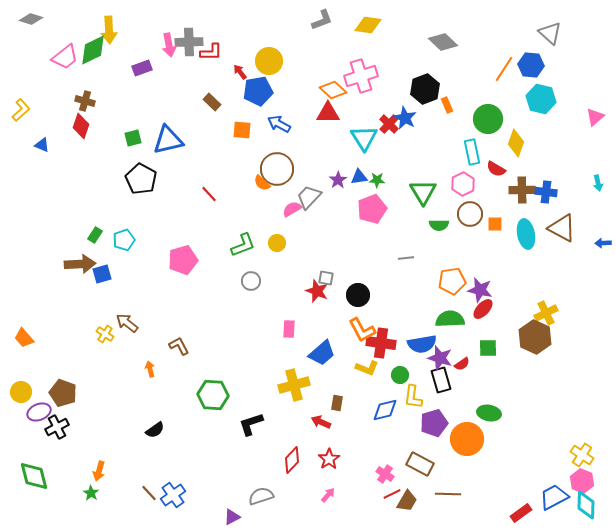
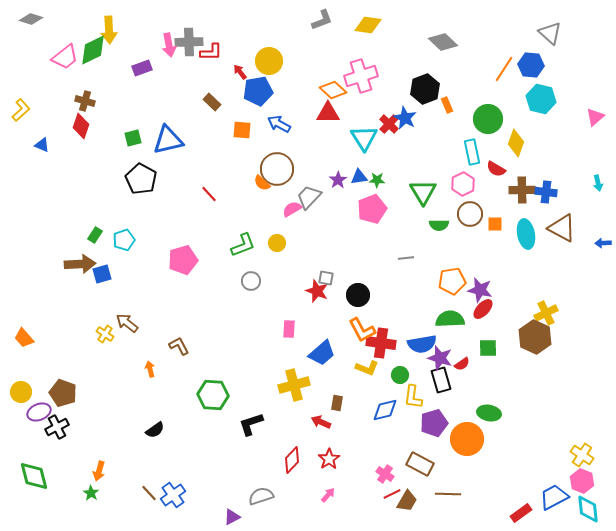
cyan diamond at (586, 505): moved 2 px right, 4 px down; rotated 8 degrees counterclockwise
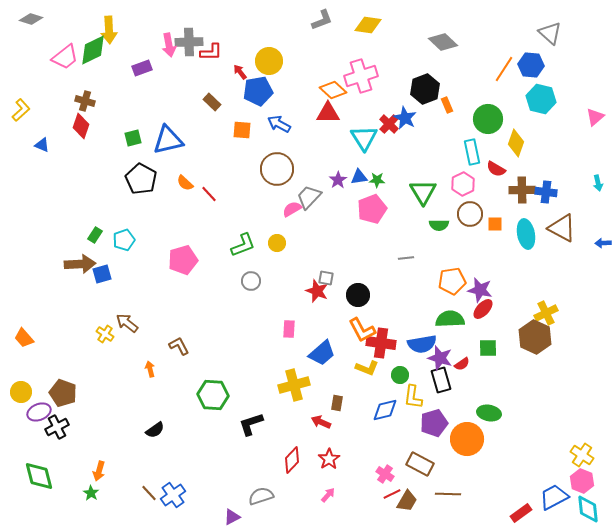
orange semicircle at (262, 183): moved 77 px left
green diamond at (34, 476): moved 5 px right
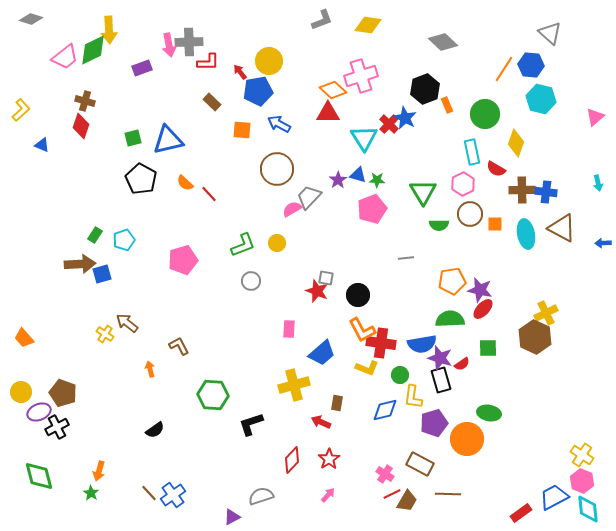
red L-shape at (211, 52): moved 3 px left, 10 px down
green circle at (488, 119): moved 3 px left, 5 px up
blue triangle at (359, 177): moved 1 px left, 2 px up; rotated 24 degrees clockwise
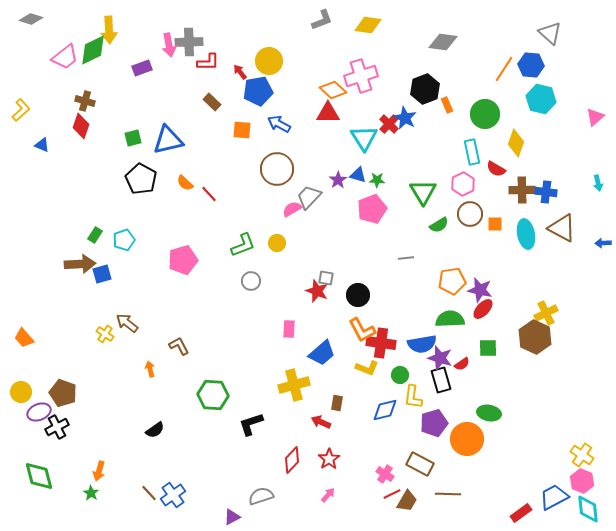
gray diamond at (443, 42): rotated 36 degrees counterclockwise
green semicircle at (439, 225): rotated 30 degrees counterclockwise
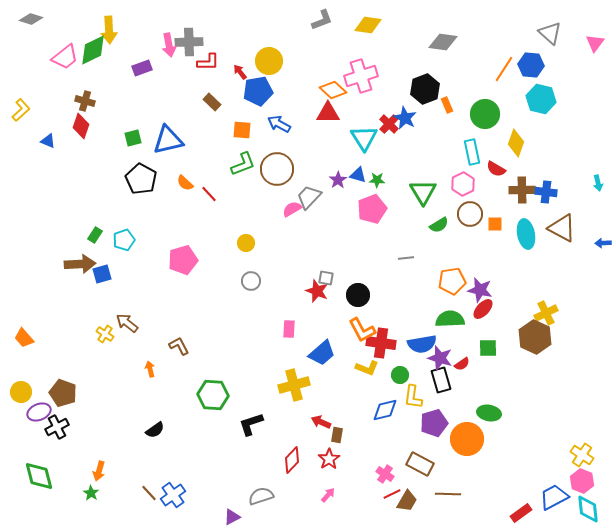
pink triangle at (595, 117): moved 74 px up; rotated 12 degrees counterclockwise
blue triangle at (42, 145): moved 6 px right, 4 px up
yellow circle at (277, 243): moved 31 px left
green L-shape at (243, 245): moved 81 px up
brown rectangle at (337, 403): moved 32 px down
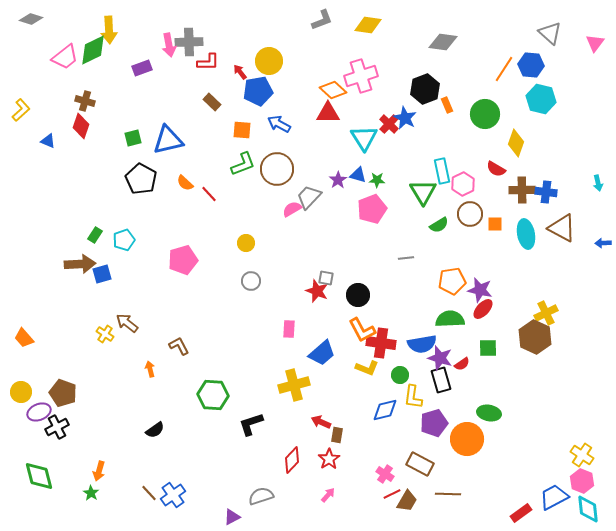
cyan rectangle at (472, 152): moved 30 px left, 19 px down
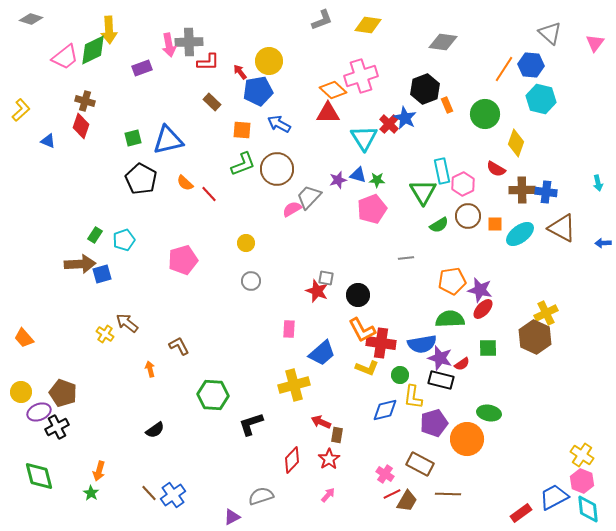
purple star at (338, 180): rotated 18 degrees clockwise
brown circle at (470, 214): moved 2 px left, 2 px down
cyan ellipse at (526, 234): moved 6 px left; rotated 64 degrees clockwise
black rectangle at (441, 380): rotated 60 degrees counterclockwise
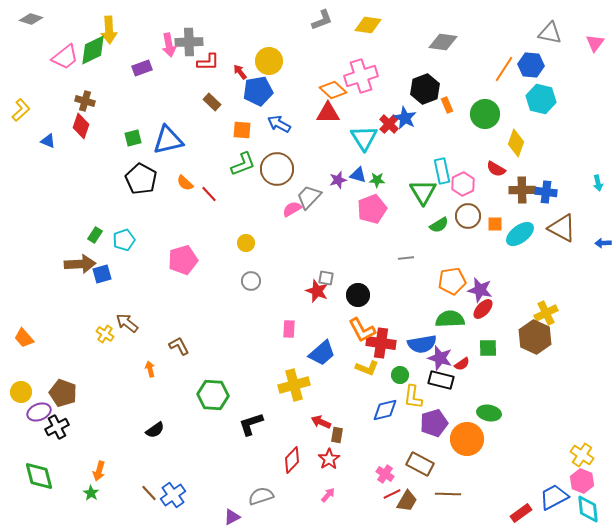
gray triangle at (550, 33): rotated 30 degrees counterclockwise
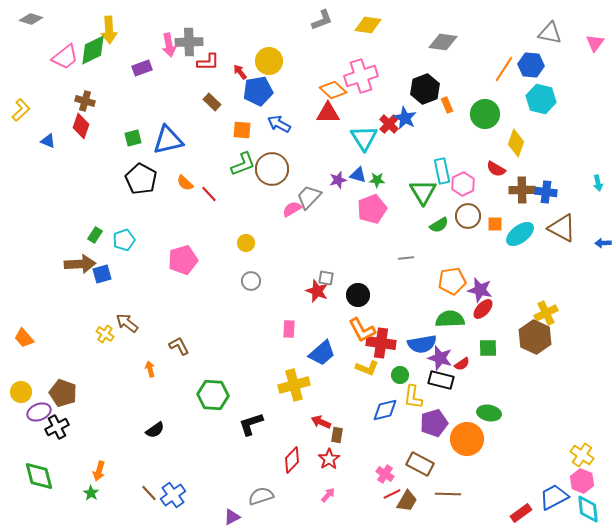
brown circle at (277, 169): moved 5 px left
